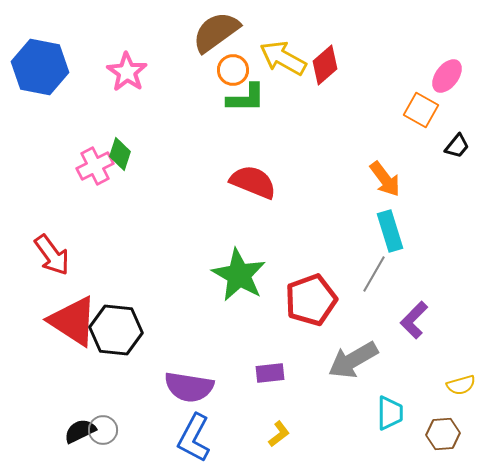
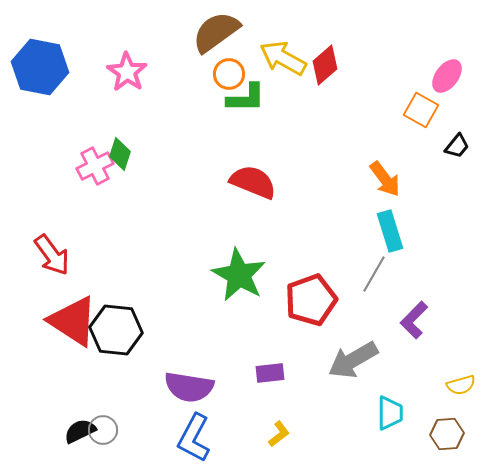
orange circle: moved 4 px left, 4 px down
brown hexagon: moved 4 px right
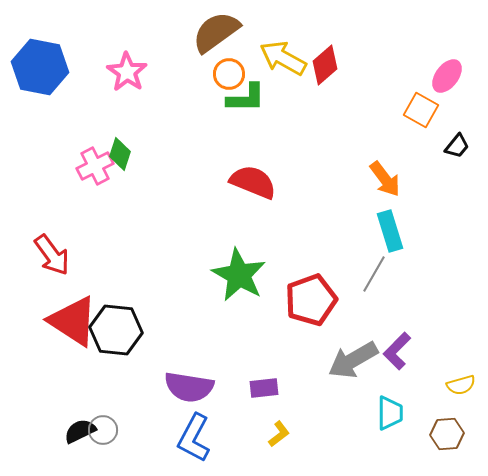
purple L-shape: moved 17 px left, 31 px down
purple rectangle: moved 6 px left, 15 px down
